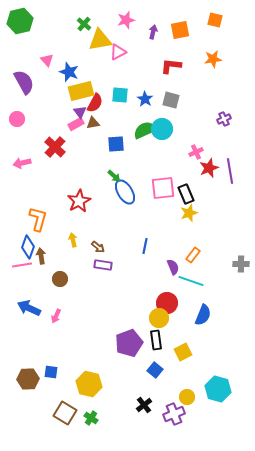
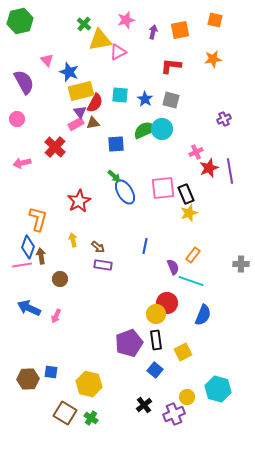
yellow circle at (159, 318): moved 3 px left, 4 px up
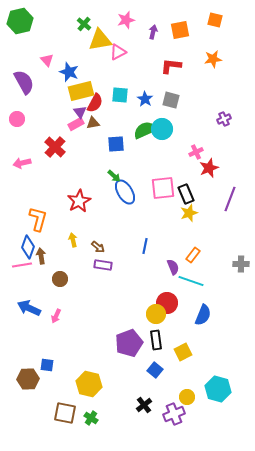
purple line at (230, 171): moved 28 px down; rotated 30 degrees clockwise
blue square at (51, 372): moved 4 px left, 7 px up
brown square at (65, 413): rotated 20 degrees counterclockwise
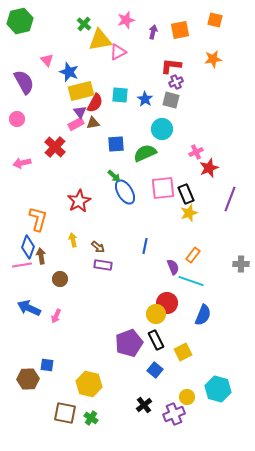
purple cross at (224, 119): moved 48 px left, 37 px up
green semicircle at (145, 130): moved 23 px down
black rectangle at (156, 340): rotated 18 degrees counterclockwise
